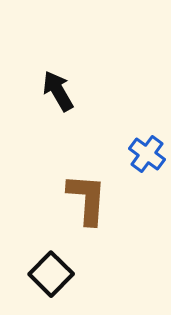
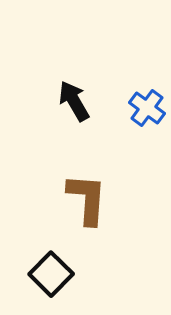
black arrow: moved 16 px right, 10 px down
blue cross: moved 46 px up
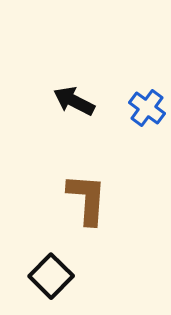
black arrow: rotated 33 degrees counterclockwise
black square: moved 2 px down
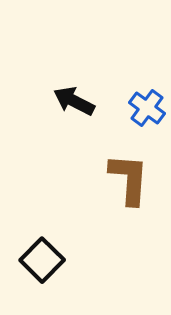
brown L-shape: moved 42 px right, 20 px up
black square: moved 9 px left, 16 px up
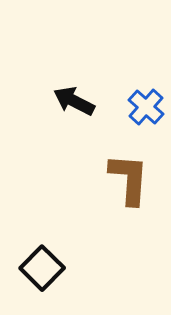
blue cross: moved 1 px left, 1 px up; rotated 6 degrees clockwise
black square: moved 8 px down
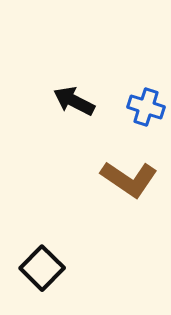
blue cross: rotated 24 degrees counterclockwise
brown L-shape: rotated 120 degrees clockwise
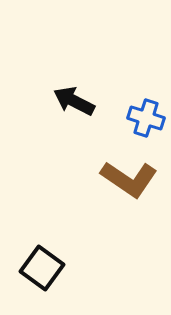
blue cross: moved 11 px down
black square: rotated 9 degrees counterclockwise
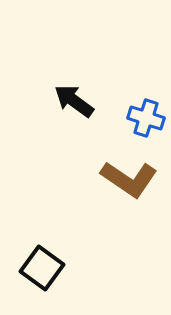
black arrow: rotated 9 degrees clockwise
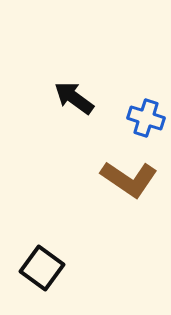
black arrow: moved 3 px up
